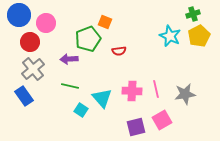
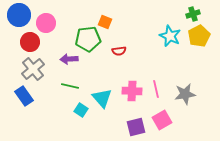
green pentagon: rotated 15 degrees clockwise
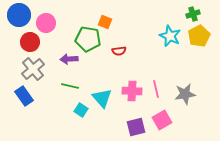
green pentagon: rotated 15 degrees clockwise
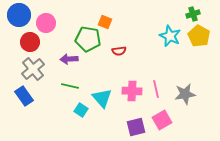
yellow pentagon: rotated 15 degrees counterclockwise
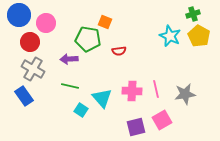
gray cross: rotated 20 degrees counterclockwise
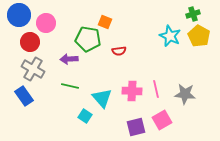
gray star: rotated 15 degrees clockwise
cyan square: moved 4 px right, 6 px down
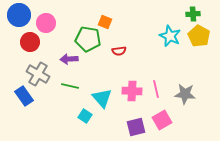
green cross: rotated 16 degrees clockwise
gray cross: moved 5 px right, 5 px down
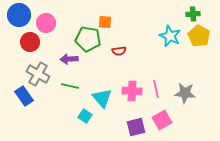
orange square: rotated 16 degrees counterclockwise
gray star: moved 1 px up
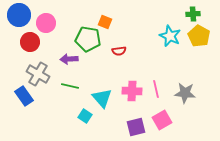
orange square: rotated 16 degrees clockwise
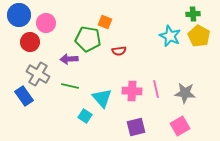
pink square: moved 18 px right, 6 px down
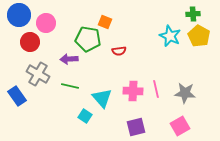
pink cross: moved 1 px right
blue rectangle: moved 7 px left
